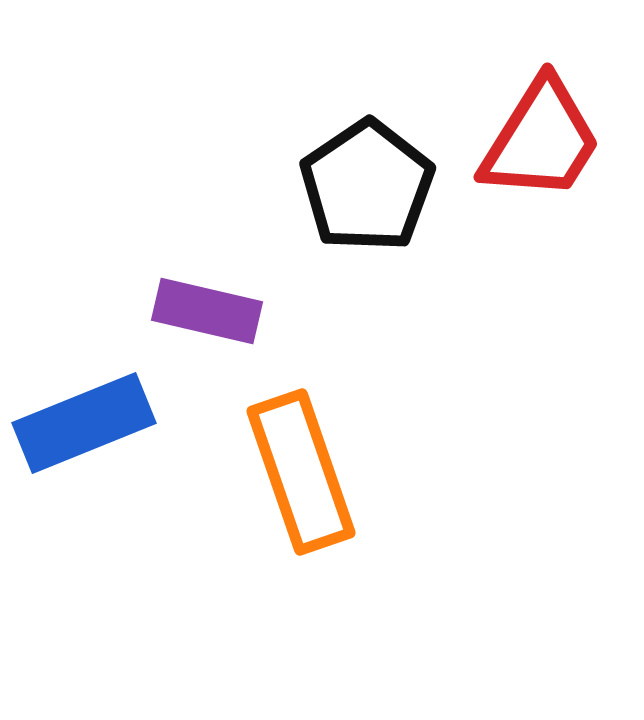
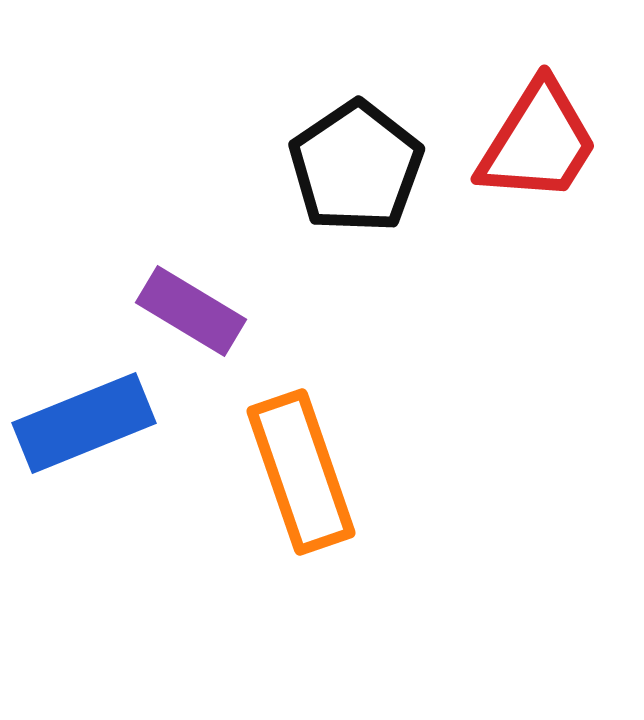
red trapezoid: moved 3 px left, 2 px down
black pentagon: moved 11 px left, 19 px up
purple rectangle: moved 16 px left; rotated 18 degrees clockwise
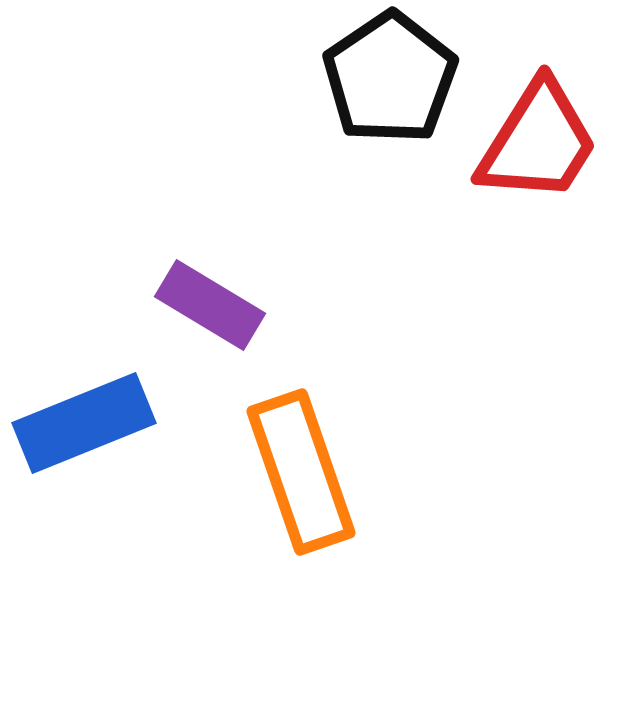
black pentagon: moved 34 px right, 89 px up
purple rectangle: moved 19 px right, 6 px up
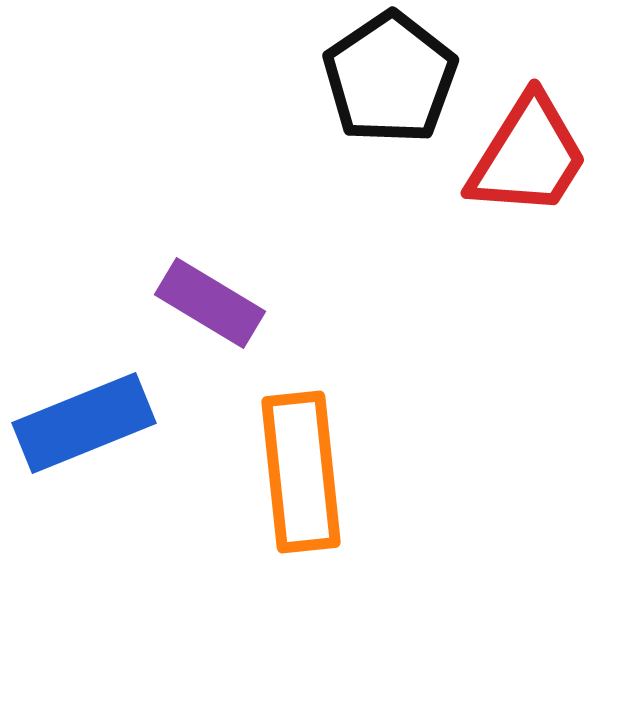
red trapezoid: moved 10 px left, 14 px down
purple rectangle: moved 2 px up
orange rectangle: rotated 13 degrees clockwise
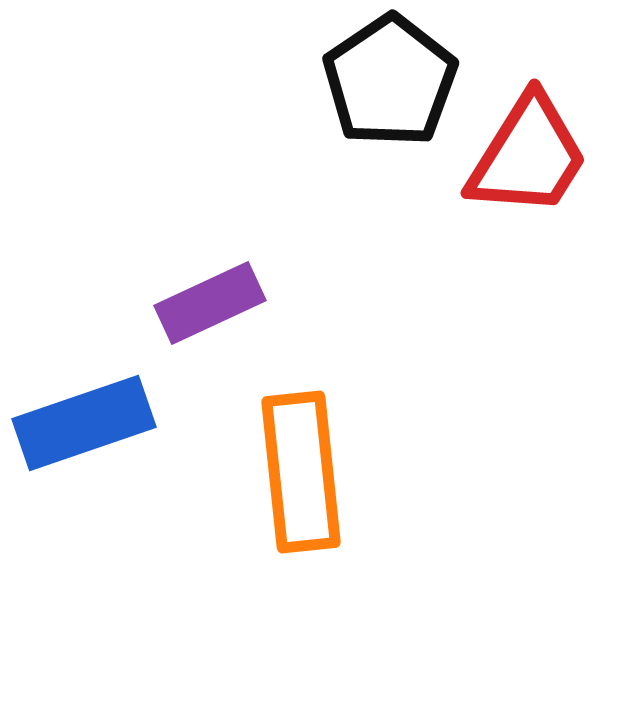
black pentagon: moved 3 px down
purple rectangle: rotated 56 degrees counterclockwise
blue rectangle: rotated 3 degrees clockwise
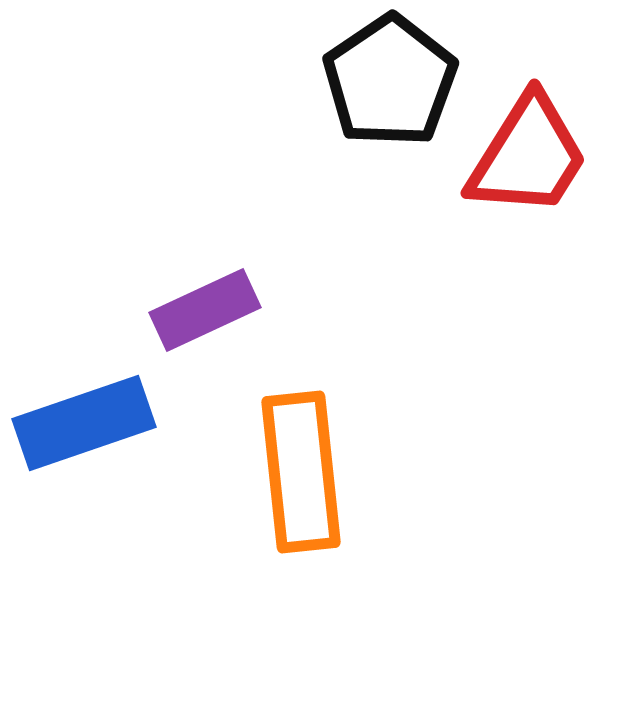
purple rectangle: moved 5 px left, 7 px down
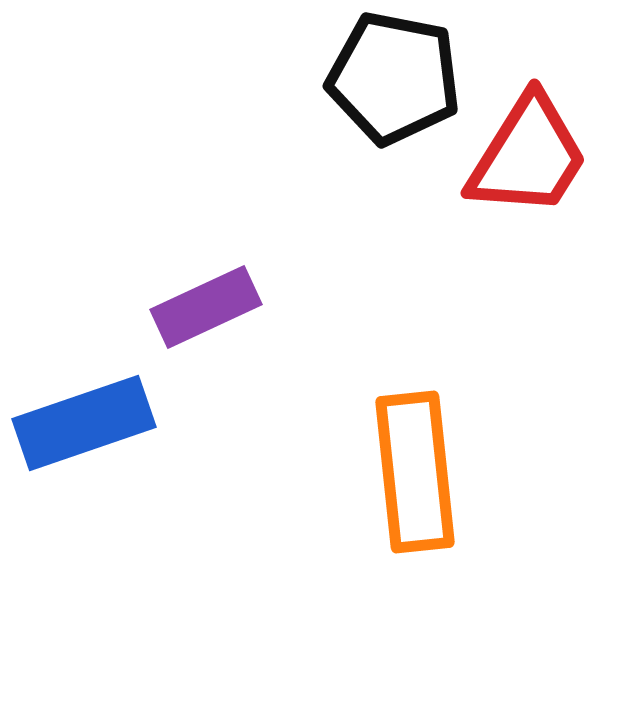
black pentagon: moved 4 px right, 3 px up; rotated 27 degrees counterclockwise
purple rectangle: moved 1 px right, 3 px up
orange rectangle: moved 114 px right
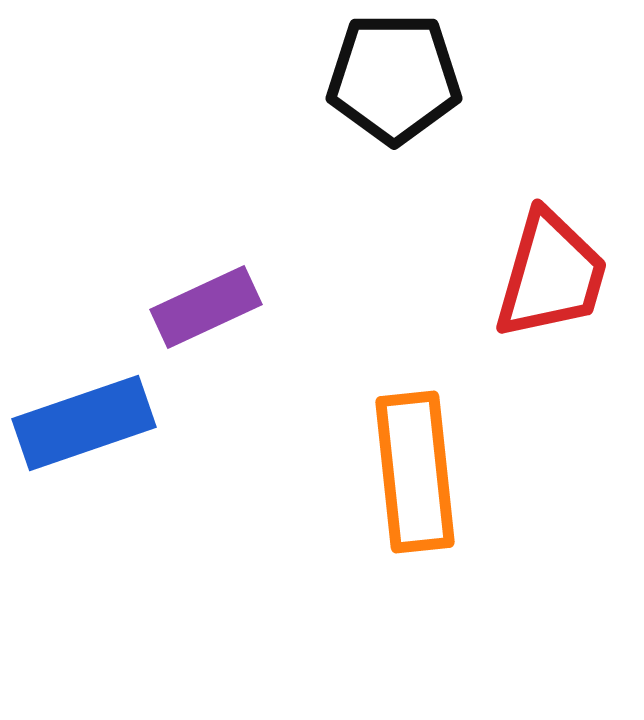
black pentagon: rotated 11 degrees counterclockwise
red trapezoid: moved 23 px right, 119 px down; rotated 16 degrees counterclockwise
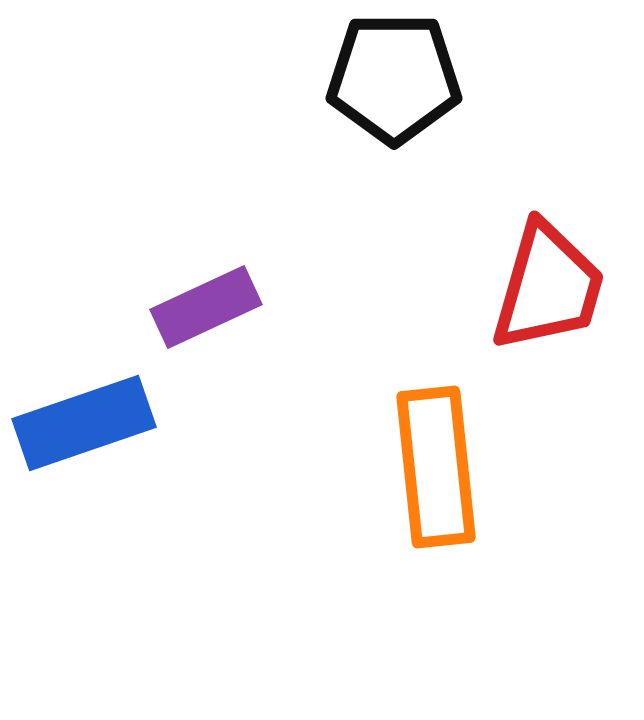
red trapezoid: moved 3 px left, 12 px down
orange rectangle: moved 21 px right, 5 px up
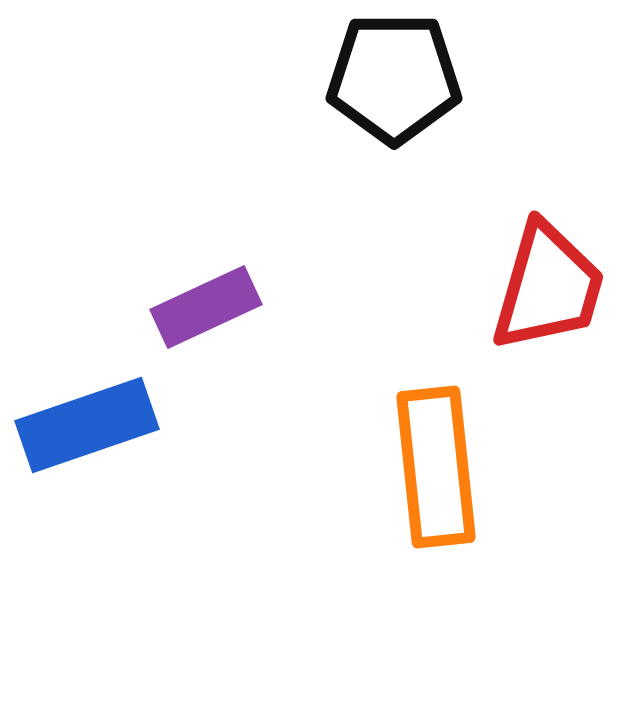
blue rectangle: moved 3 px right, 2 px down
